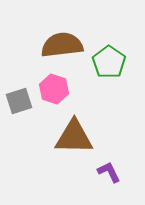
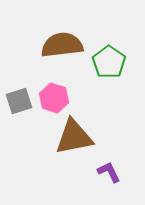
pink hexagon: moved 9 px down
brown triangle: rotated 12 degrees counterclockwise
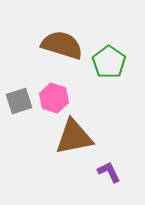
brown semicircle: rotated 24 degrees clockwise
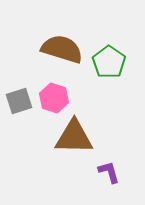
brown semicircle: moved 4 px down
brown triangle: rotated 12 degrees clockwise
purple L-shape: rotated 10 degrees clockwise
